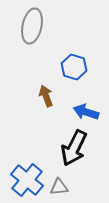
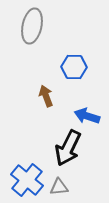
blue hexagon: rotated 15 degrees counterclockwise
blue arrow: moved 1 px right, 4 px down
black arrow: moved 6 px left
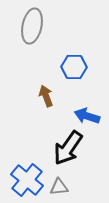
black arrow: rotated 9 degrees clockwise
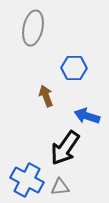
gray ellipse: moved 1 px right, 2 px down
blue hexagon: moved 1 px down
black arrow: moved 3 px left
blue cross: rotated 12 degrees counterclockwise
gray triangle: moved 1 px right
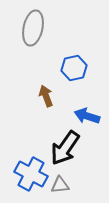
blue hexagon: rotated 15 degrees counterclockwise
blue cross: moved 4 px right, 6 px up
gray triangle: moved 2 px up
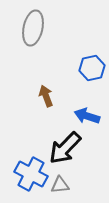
blue hexagon: moved 18 px right
black arrow: rotated 9 degrees clockwise
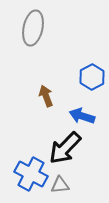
blue hexagon: moved 9 px down; rotated 15 degrees counterclockwise
blue arrow: moved 5 px left
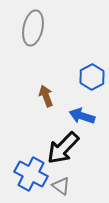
black arrow: moved 2 px left
gray triangle: moved 1 px right, 1 px down; rotated 42 degrees clockwise
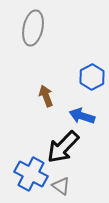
black arrow: moved 1 px up
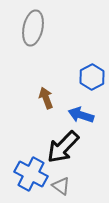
brown arrow: moved 2 px down
blue arrow: moved 1 px left, 1 px up
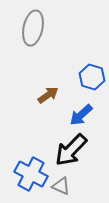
blue hexagon: rotated 15 degrees counterclockwise
brown arrow: moved 2 px right, 3 px up; rotated 75 degrees clockwise
blue arrow: rotated 60 degrees counterclockwise
black arrow: moved 8 px right, 3 px down
gray triangle: rotated 12 degrees counterclockwise
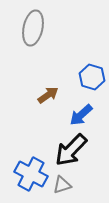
gray triangle: moved 1 px right, 1 px up; rotated 42 degrees counterclockwise
